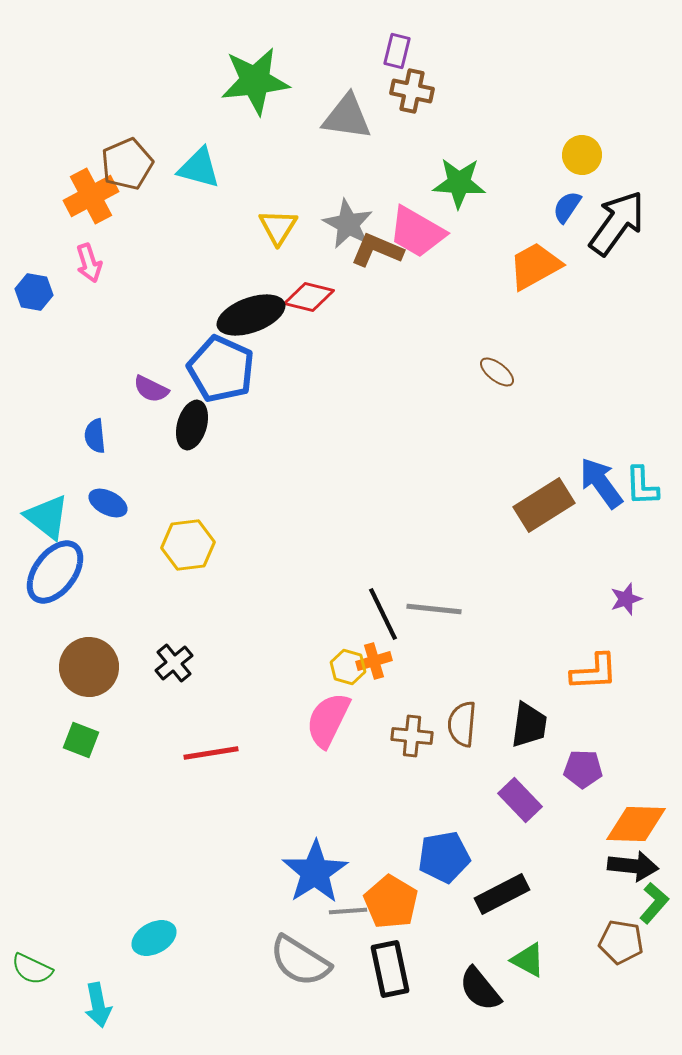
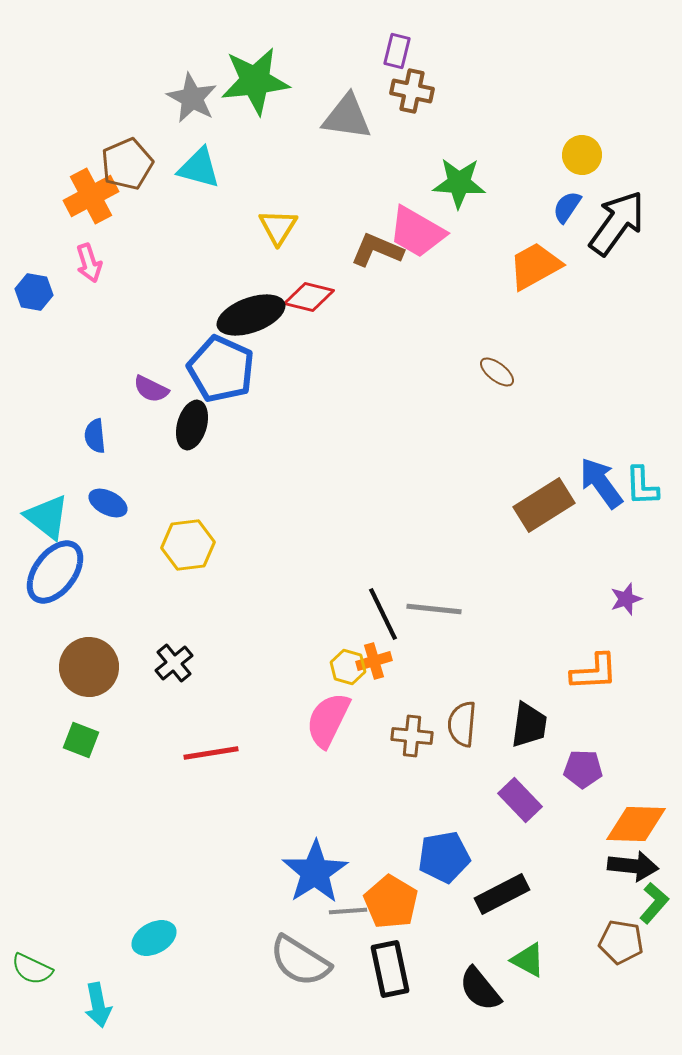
gray star at (348, 224): moved 156 px left, 126 px up
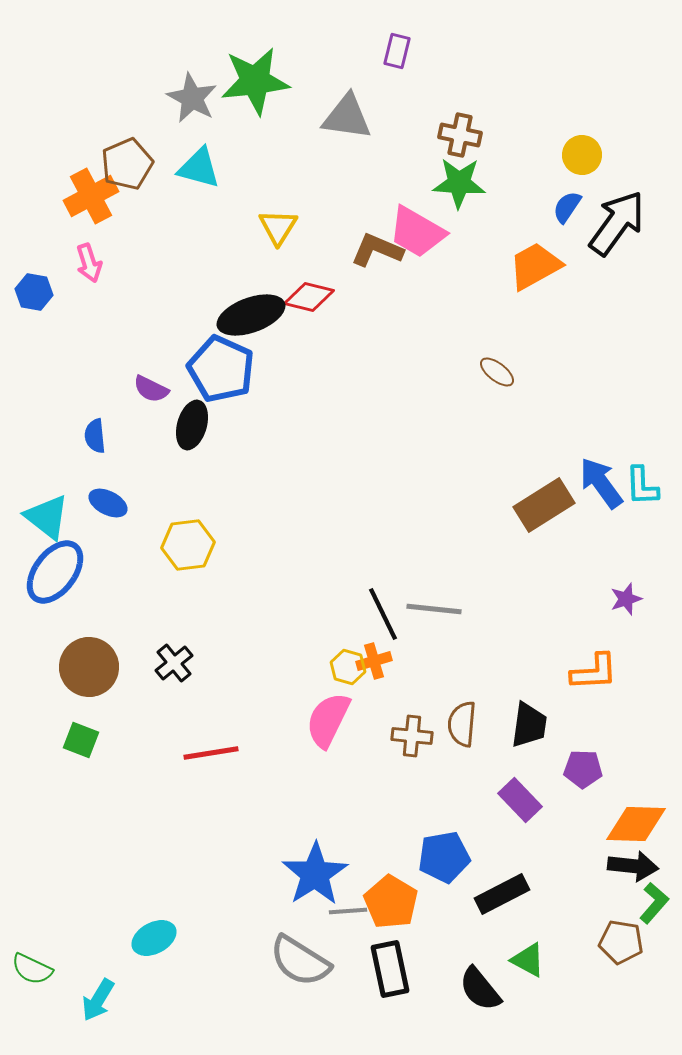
brown cross at (412, 91): moved 48 px right, 44 px down
blue star at (315, 872): moved 2 px down
cyan arrow at (98, 1005): moved 5 px up; rotated 42 degrees clockwise
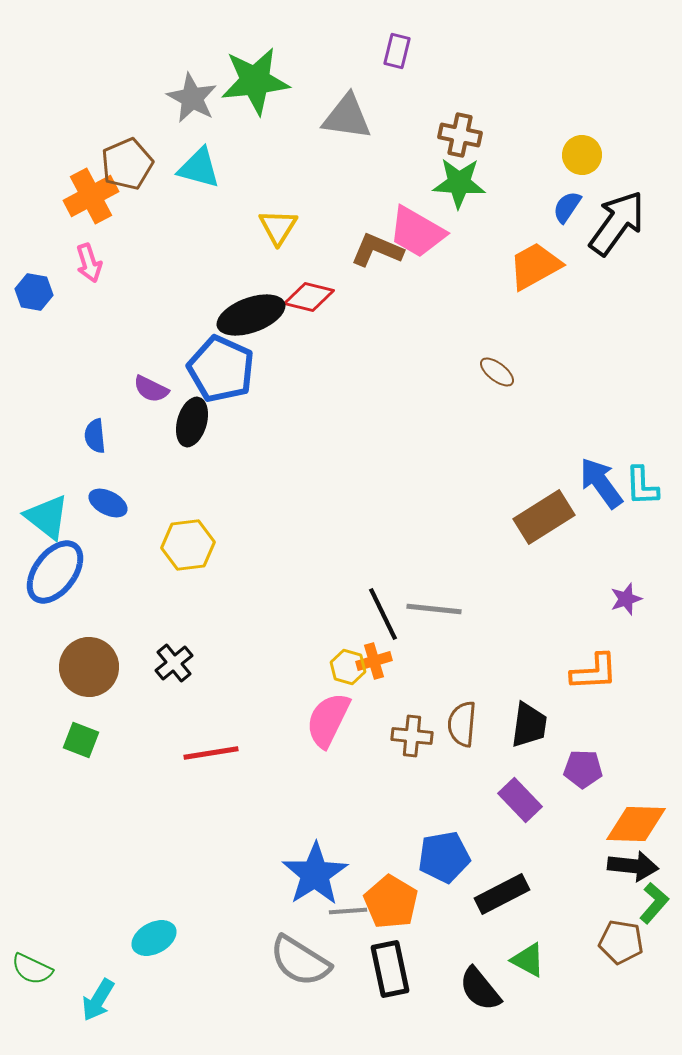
black ellipse at (192, 425): moved 3 px up
brown rectangle at (544, 505): moved 12 px down
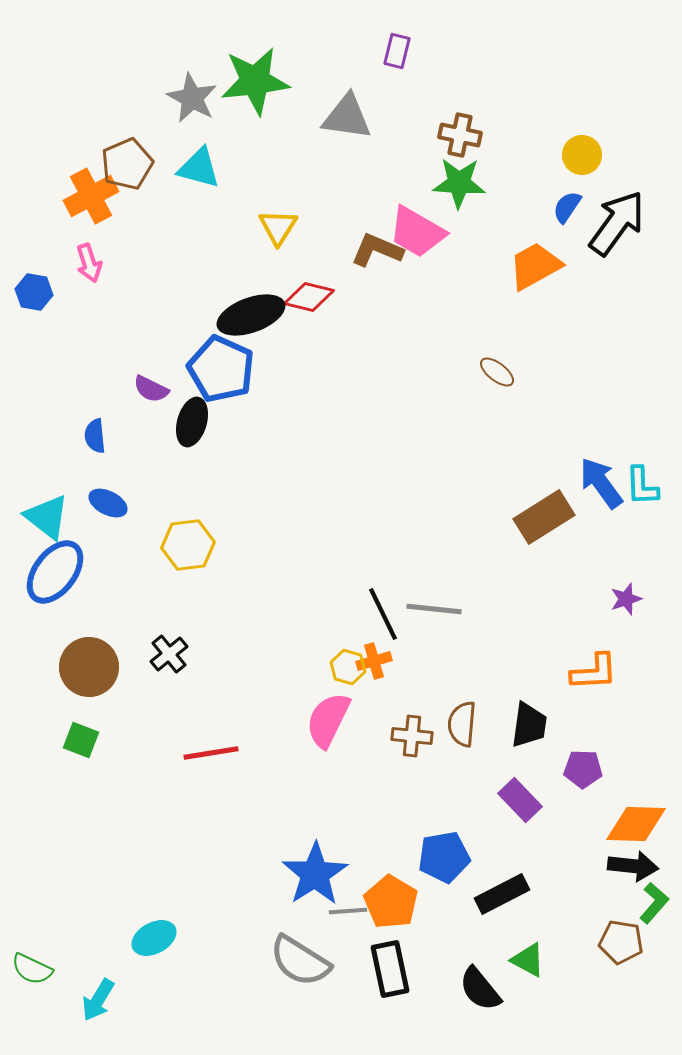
black cross at (174, 663): moved 5 px left, 9 px up
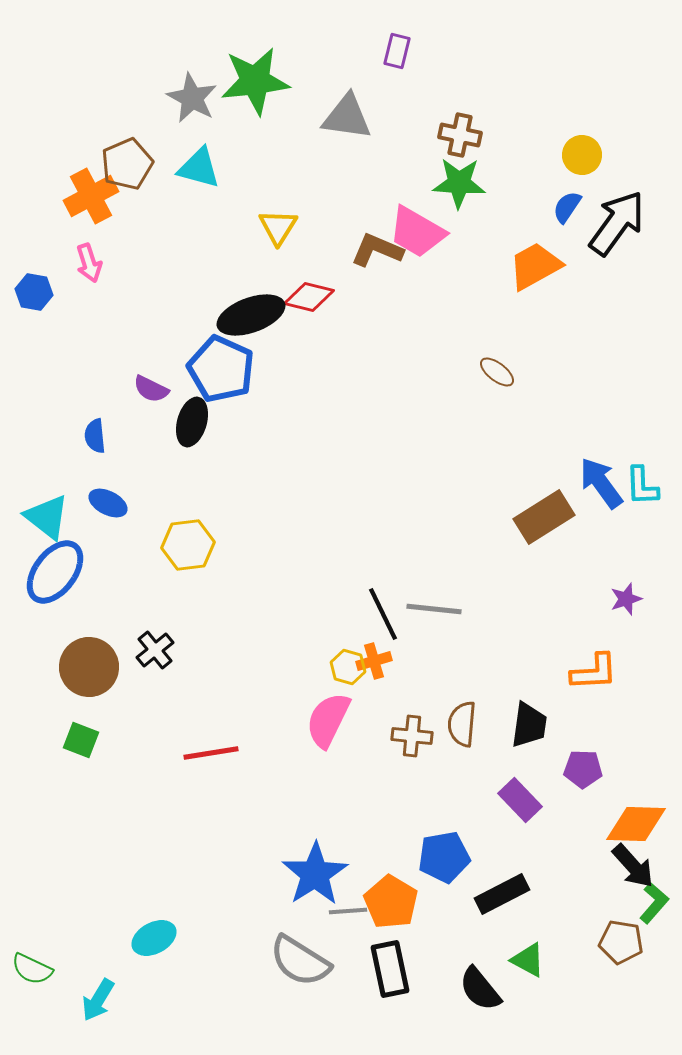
black cross at (169, 654): moved 14 px left, 4 px up
black arrow at (633, 866): rotated 42 degrees clockwise
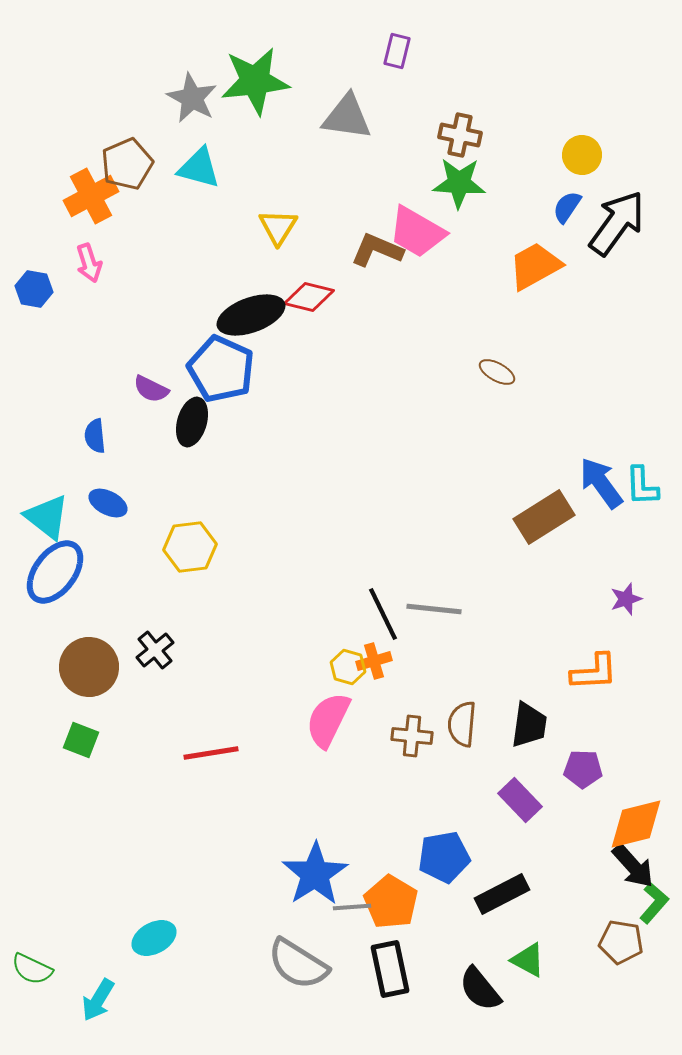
blue hexagon at (34, 292): moved 3 px up
brown ellipse at (497, 372): rotated 9 degrees counterclockwise
yellow hexagon at (188, 545): moved 2 px right, 2 px down
orange diamond at (636, 824): rotated 16 degrees counterclockwise
gray line at (348, 911): moved 4 px right, 4 px up
gray semicircle at (300, 961): moved 2 px left, 3 px down
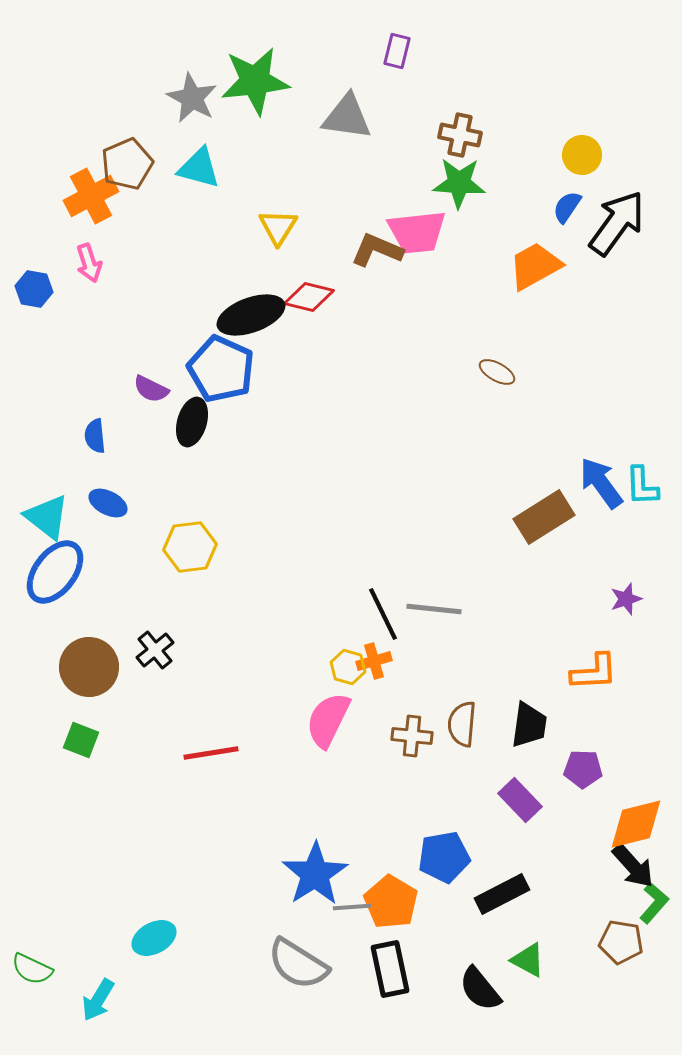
pink trapezoid at (417, 232): rotated 36 degrees counterclockwise
